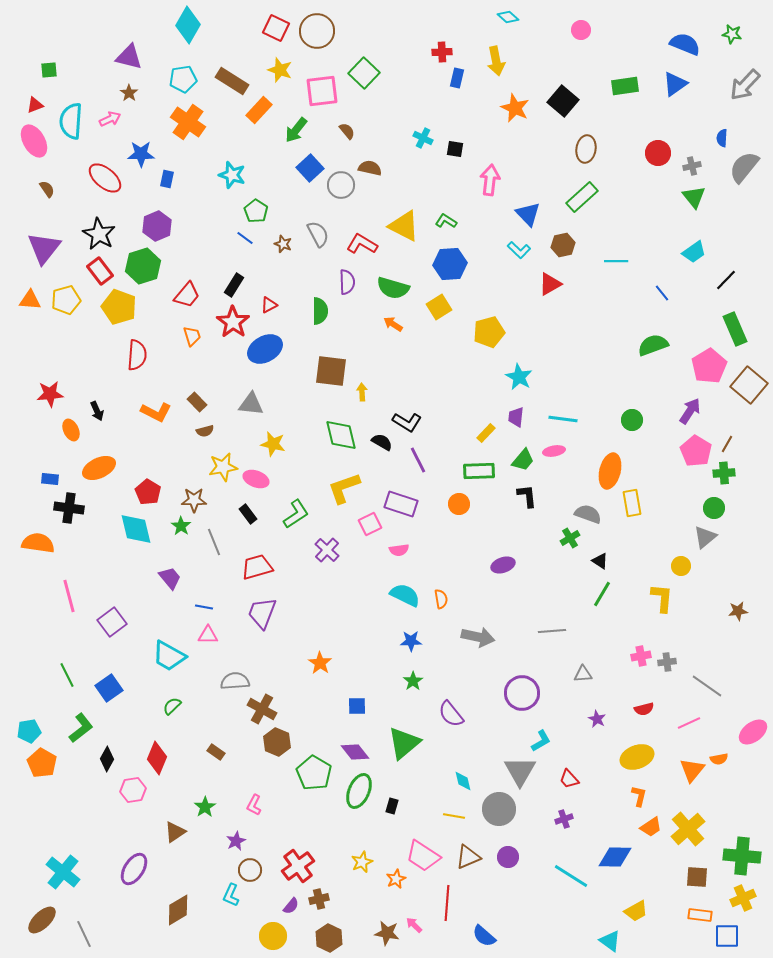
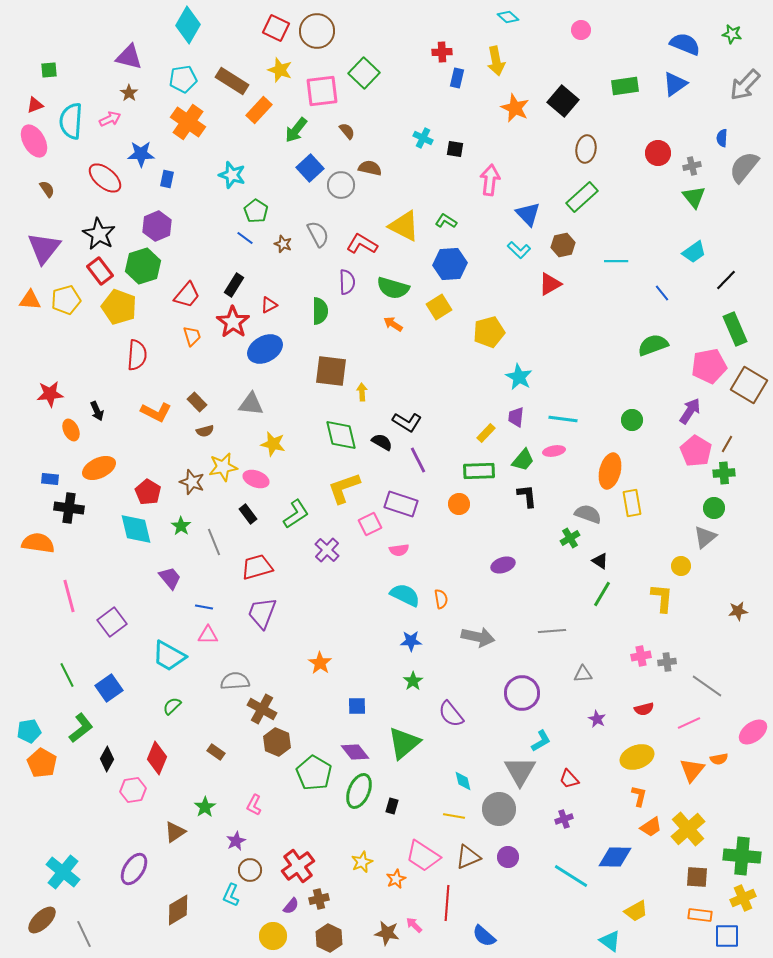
pink pentagon at (709, 366): rotated 20 degrees clockwise
brown square at (749, 385): rotated 9 degrees counterclockwise
brown star at (194, 500): moved 2 px left, 18 px up; rotated 20 degrees clockwise
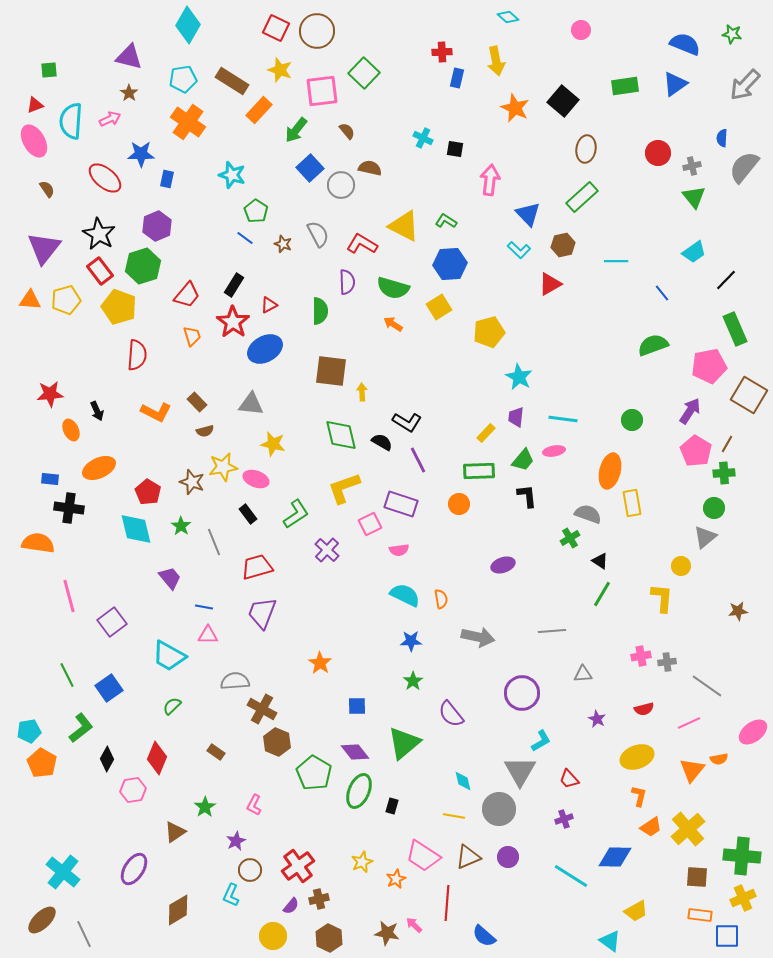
brown square at (749, 385): moved 10 px down
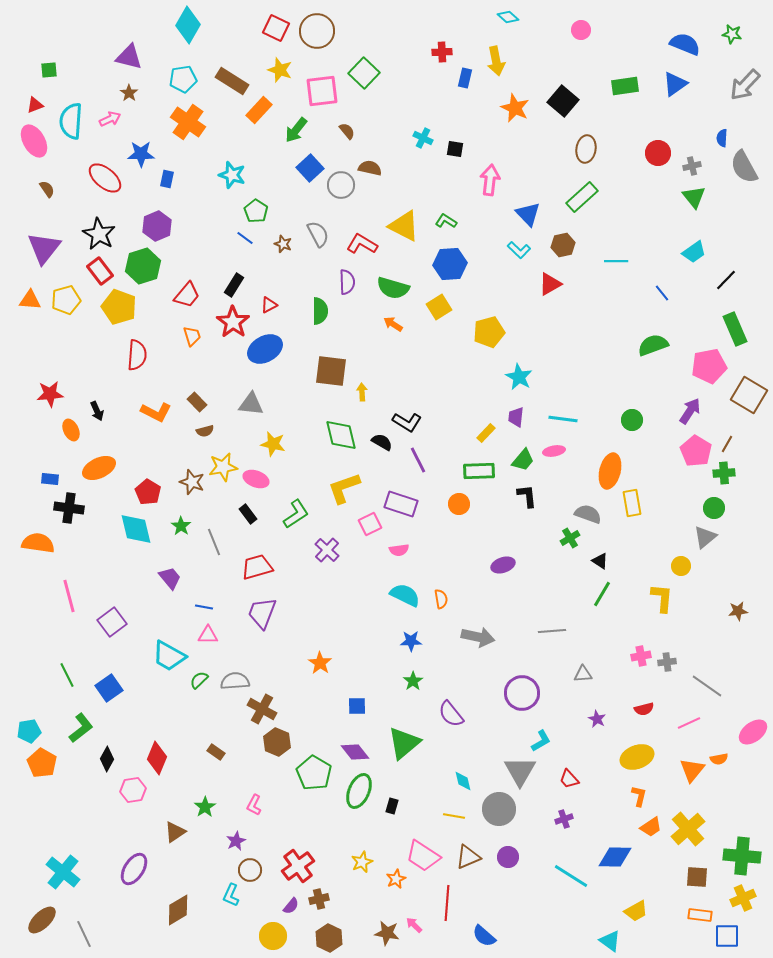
blue rectangle at (457, 78): moved 8 px right
gray semicircle at (744, 167): rotated 68 degrees counterclockwise
green semicircle at (172, 706): moved 27 px right, 26 px up
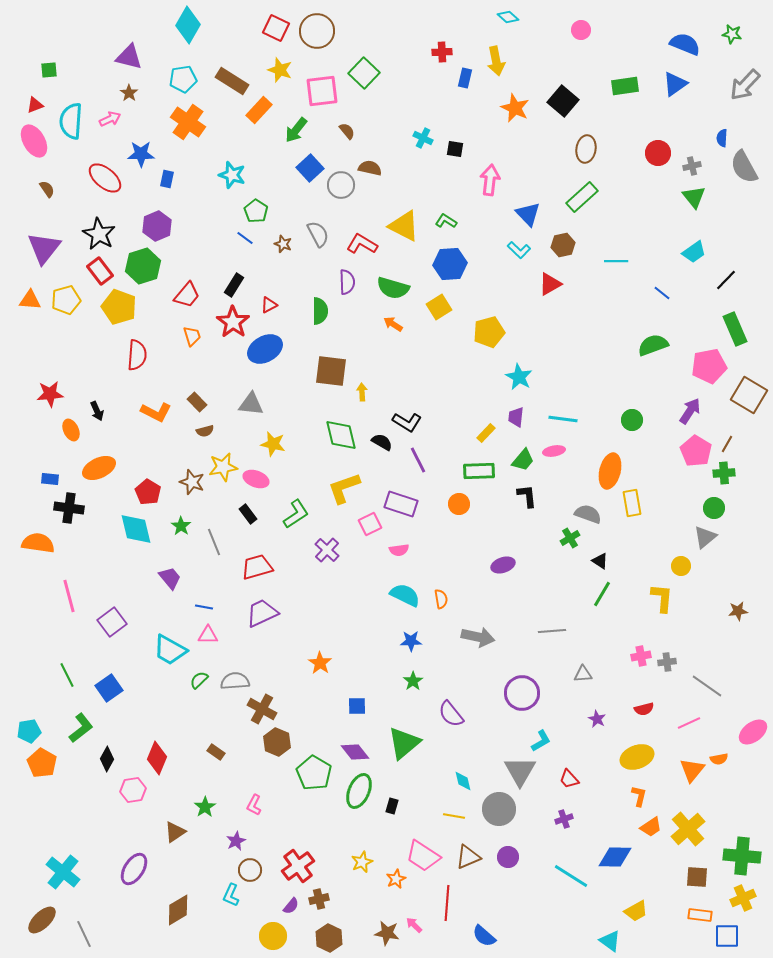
blue line at (662, 293): rotated 12 degrees counterclockwise
purple trapezoid at (262, 613): rotated 44 degrees clockwise
cyan trapezoid at (169, 656): moved 1 px right, 6 px up
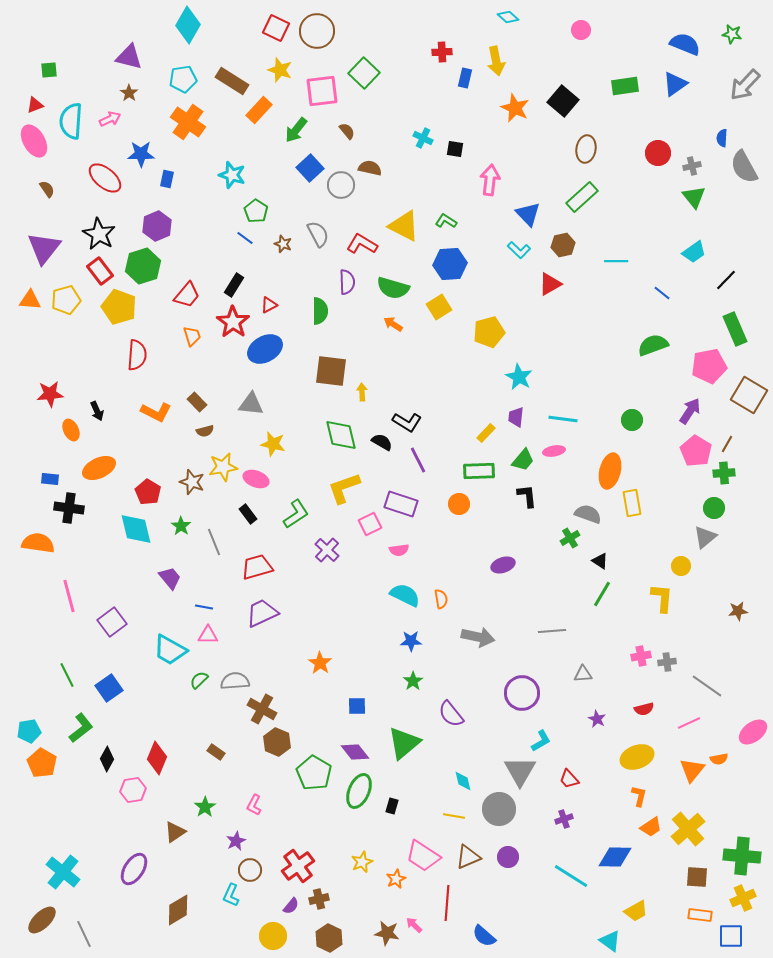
blue square at (727, 936): moved 4 px right
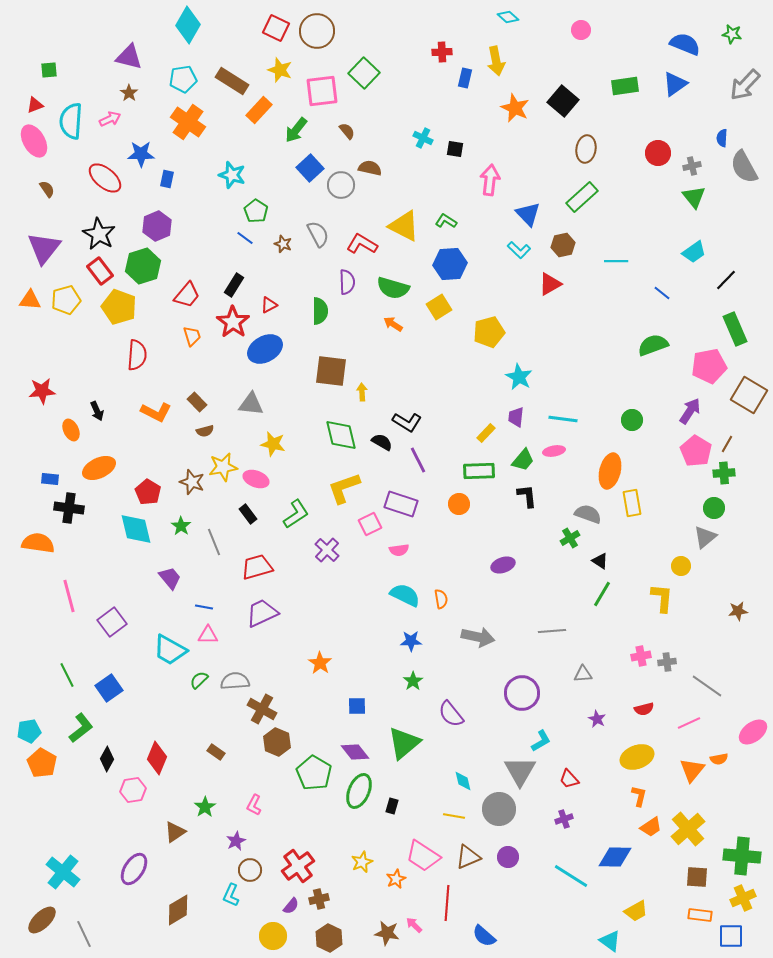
red star at (50, 394): moved 8 px left, 3 px up
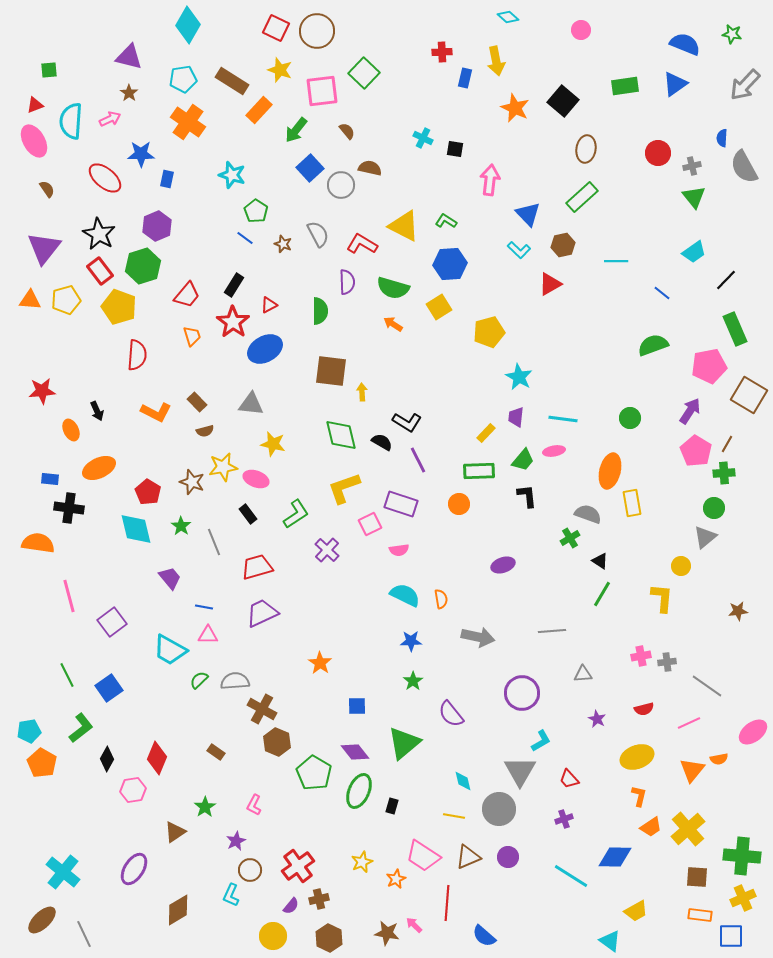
green circle at (632, 420): moved 2 px left, 2 px up
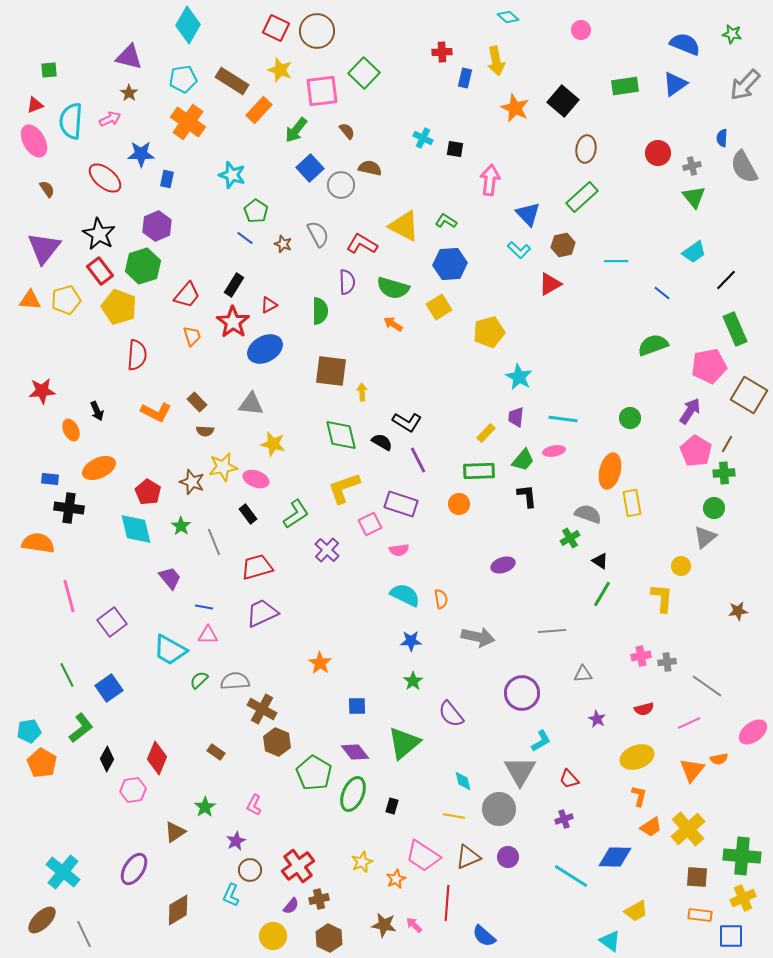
brown semicircle at (205, 431): rotated 18 degrees clockwise
green ellipse at (359, 791): moved 6 px left, 3 px down
brown star at (387, 933): moved 3 px left, 8 px up
